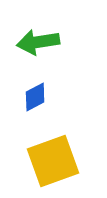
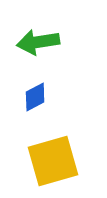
yellow square: rotated 4 degrees clockwise
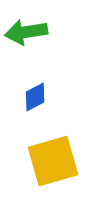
green arrow: moved 12 px left, 10 px up
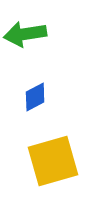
green arrow: moved 1 px left, 2 px down
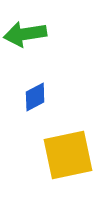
yellow square: moved 15 px right, 6 px up; rotated 4 degrees clockwise
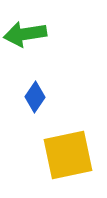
blue diamond: rotated 28 degrees counterclockwise
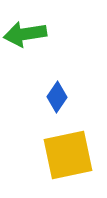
blue diamond: moved 22 px right
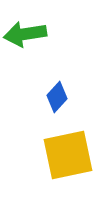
blue diamond: rotated 8 degrees clockwise
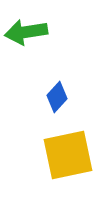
green arrow: moved 1 px right, 2 px up
